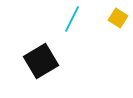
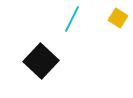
black square: rotated 16 degrees counterclockwise
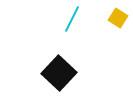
black square: moved 18 px right, 12 px down
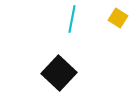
cyan line: rotated 16 degrees counterclockwise
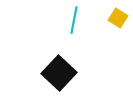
cyan line: moved 2 px right, 1 px down
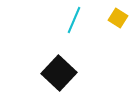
cyan line: rotated 12 degrees clockwise
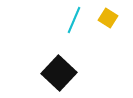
yellow square: moved 10 px left
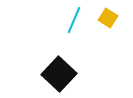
black square: moved 1 px down
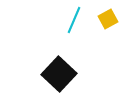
yellow square: moved 1 px down; rotated 30 degrees clockwise
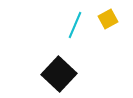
cyan line: moved 1 px right, 5 px down
